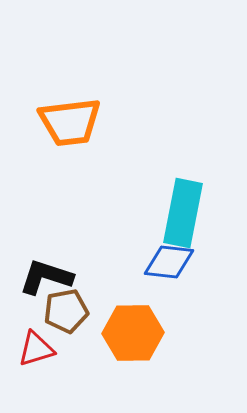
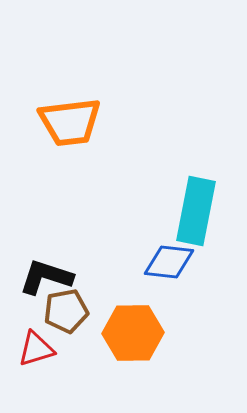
cyan rectangle: moved 13 px right, 2 px up
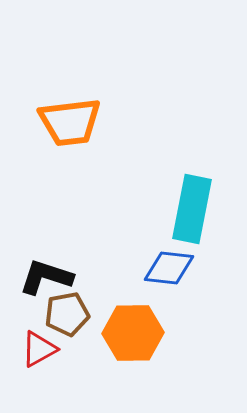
cyan rectangle: moved 4 px left, 2 px up
blue diamond: moved 6 px down
brown pentagon: moved 1 px right, 3 px down
red triangle: moved 3 px right; rotated 12 degrees counterclockwise
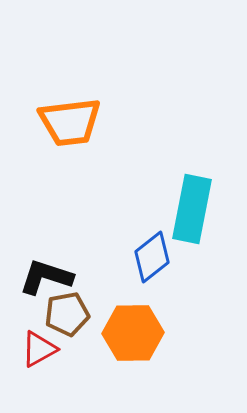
blue diamond: moved 17 px left, 11 px up; rotated 45 degrees counterclockwise
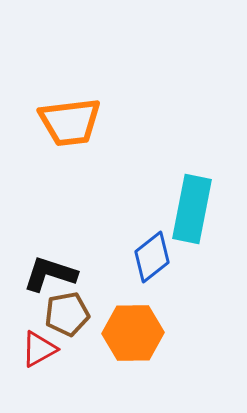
black L-shape: moved 4 px right, 3 px up
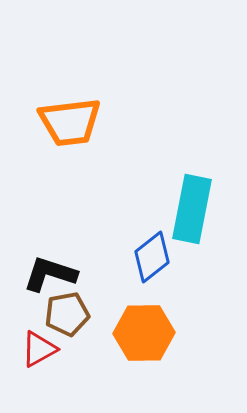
orange hexagon: moved 11 px right
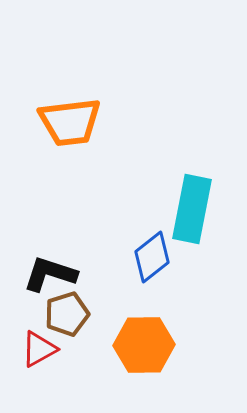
brown pentagon: rotated 6 degrees counterclockwise
orange hexagon: moved 12 px down
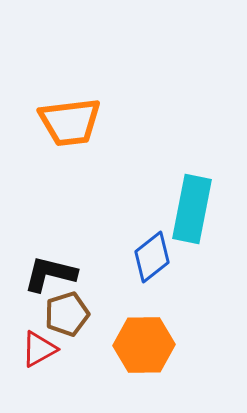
black L-shape: rotated 4 degrees counterclockwise
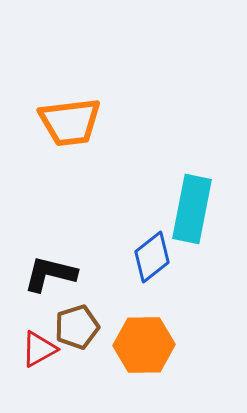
brown pentagon: moved 10 px right, 13 px down
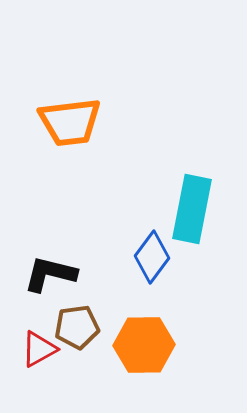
blue diamond: rotated 15 degrees counterclockwise
brown pentagon: rotated 9 degrees clockwise
